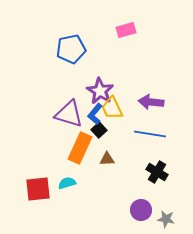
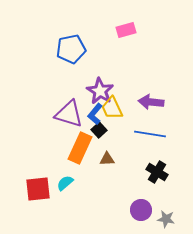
cyan semicircle: moved 2 px left; rotated 24 degrees counterclockwise
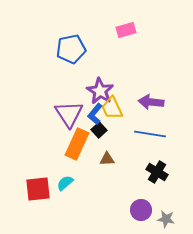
purple triangle: rotated 40 degrees clockwise
orange rectangle: moved 3 px left, 4 px up
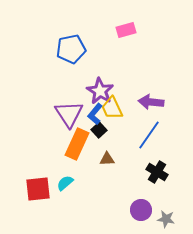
blue line: moved 1 px left, 1 px down; rotated 64 degrees counterclockwise
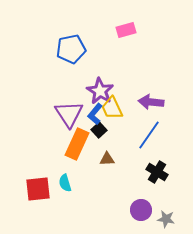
cyan semicircle: rotated 66 degrees counterclockwise
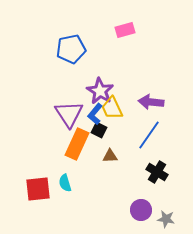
pink rectangle: moved 1 px left
black square: rotated 21 degrees counterclockwise
brown triangle: moved 3 px right, 3 px up
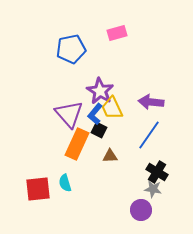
pink rectangle: moved 8 px left, 3 px down
purple triangle: rotated 8 degrees counterclockwise
gray star: moved 13 px left, 30 px up
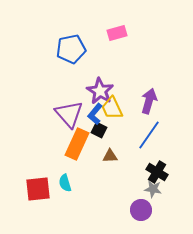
purple arrow: moved 2 px left, 1 px up; rotated 100 degrees clockwise
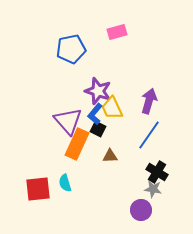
pink rectangle: moved 1 px up
purple star: moved 2 px left; rotated 12 degrees counterclockwise
purple triangle: moved 1 px left, 7 px down
black square: moved 1 px left, 1 px up
